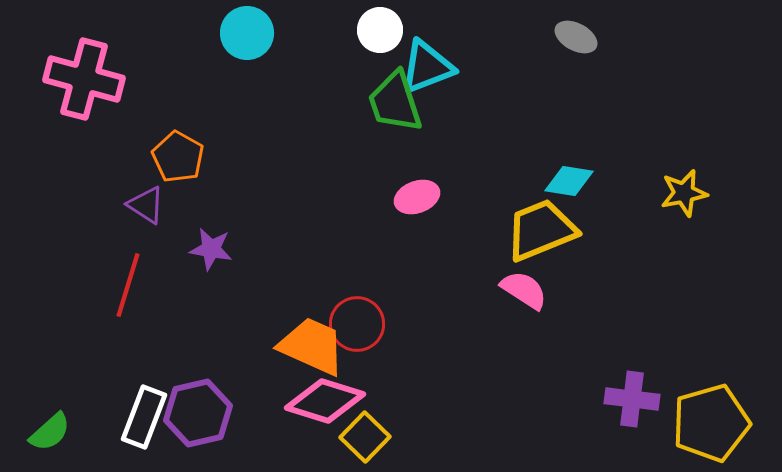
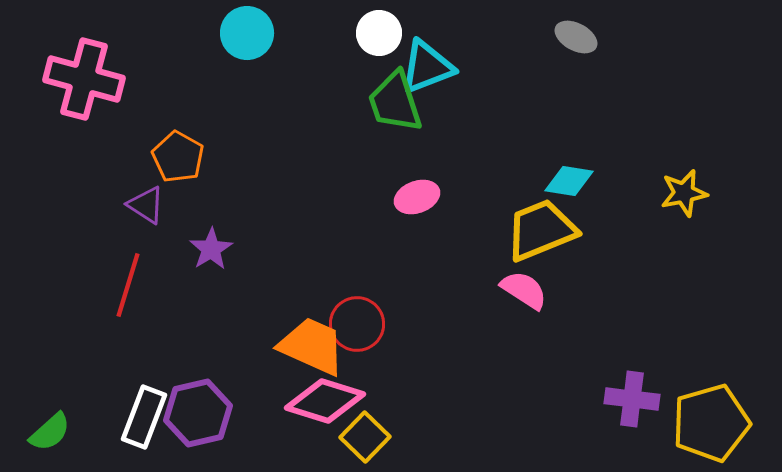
white circle: moved 1 px left, 3 px down
purple star: rotated 30 degrees clockwise
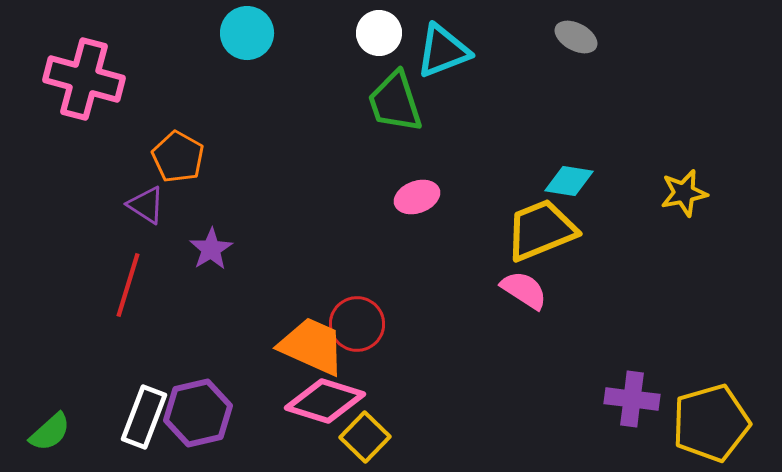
cyan triangle: moved 16 px right, 16 px up
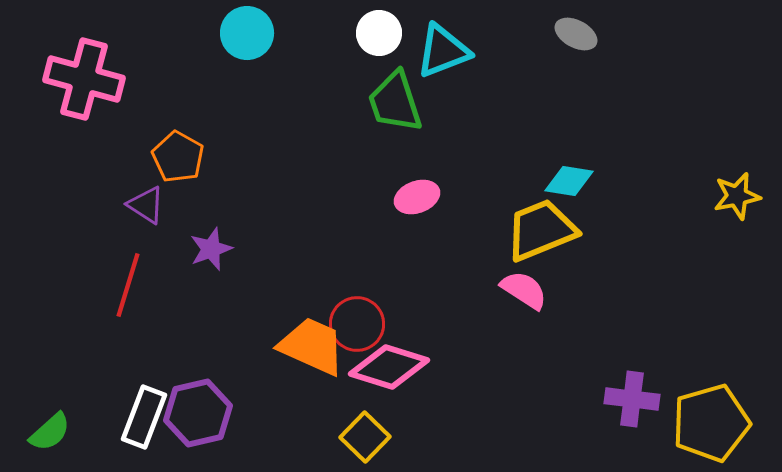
gray ellipse: moved 3 px up
yellow star: moved 53 px right, 3 px down
purple star: rotated 12 degrees clockwise
pink diamond: moved 64 px right, 34 px up
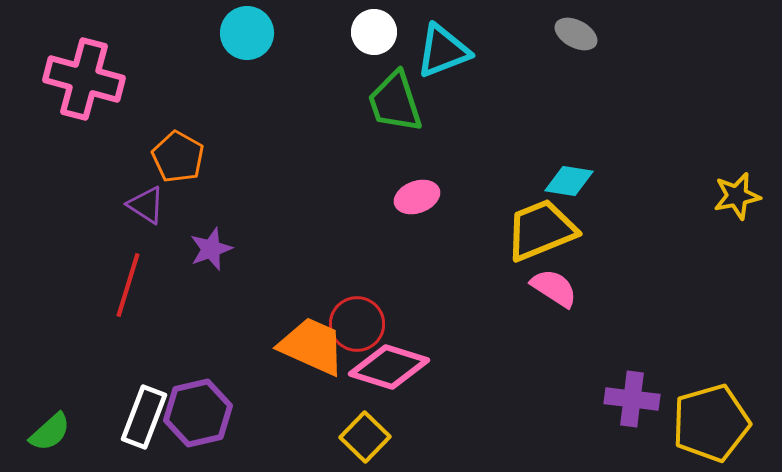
white circle: moved 5 px left, 1 px up
pink semicircle: moved 30 px right, 2 px up
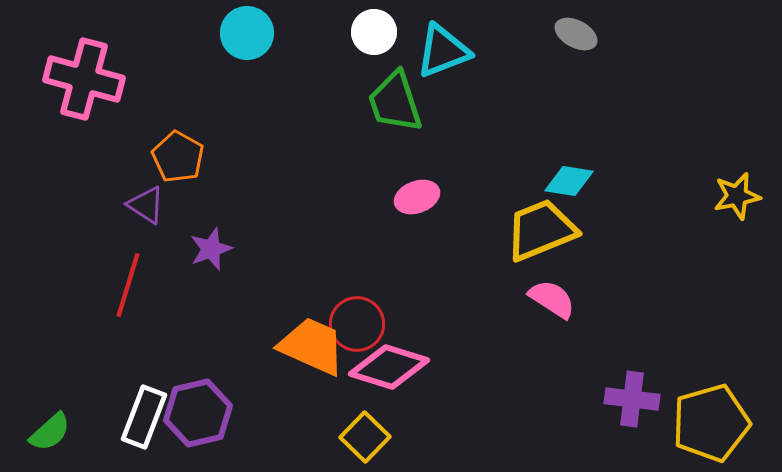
pink semicircle: moved 2 px left, 11 px down
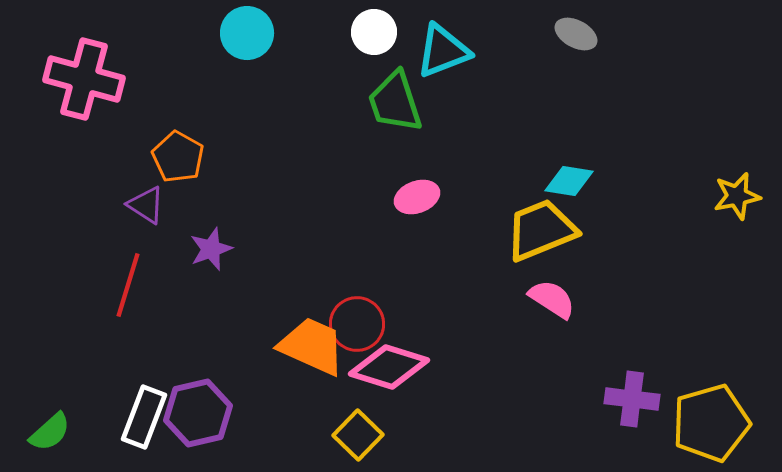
yellow square: moved 7 px left, 2 px up
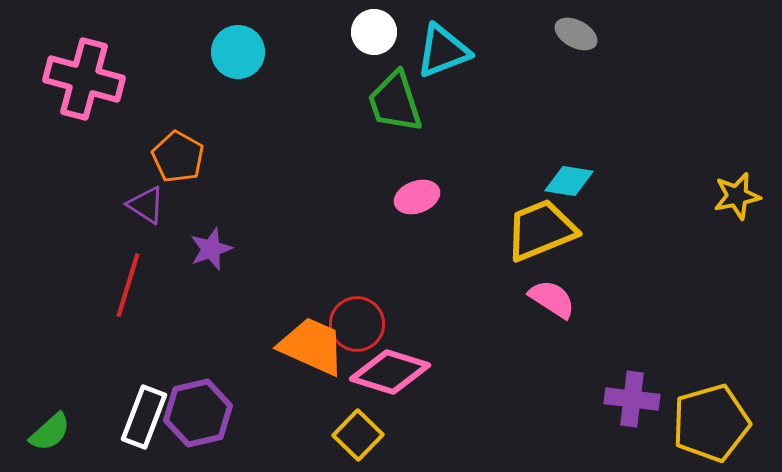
cyan circle: moved 9 px left, 19 px down
pink diamond: moved 1 px right, 5 px down
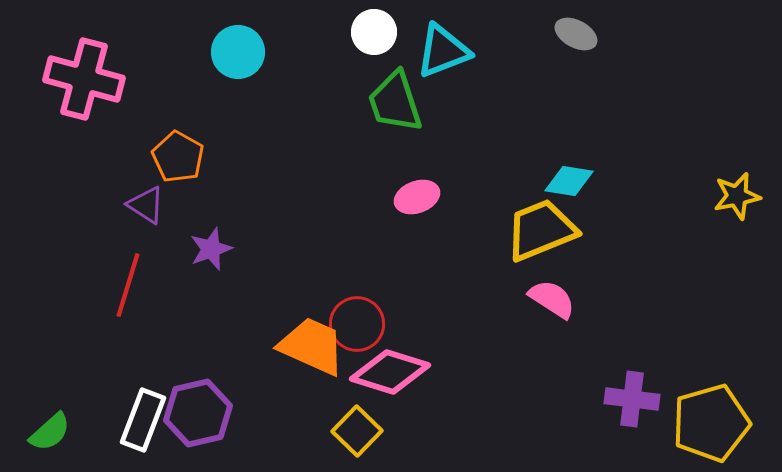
white rectangle: moved 1 px left, 3 px down
yellow square: moved 1 px left, 4 px up
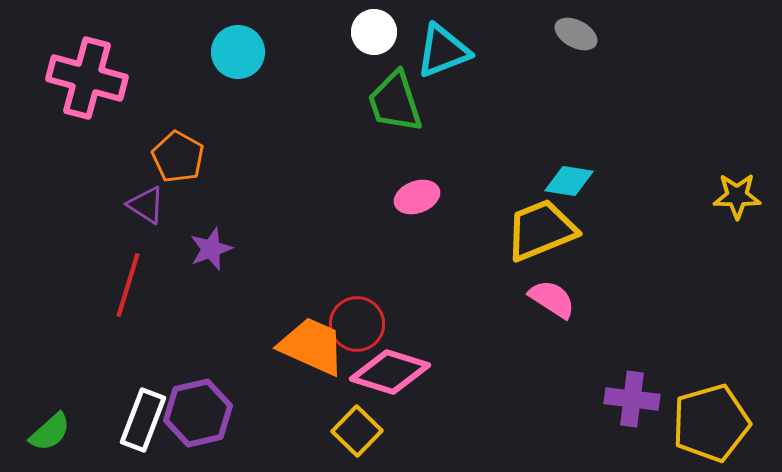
pink cross: moved 3 px right, 1 px up
yellow star: rotated 12 degrees clockwise
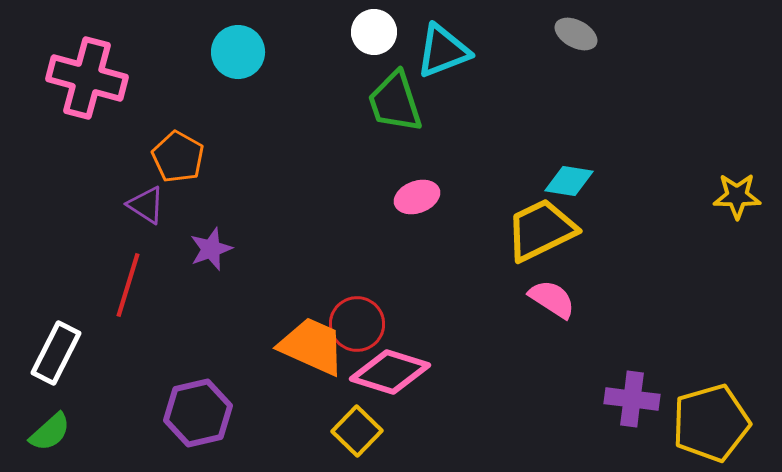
yellow trapezoid: rotated 4 degrees counterclockwise
white rectangle: moved 87 px left, 67 px up; rotated 6 degrees clockwise
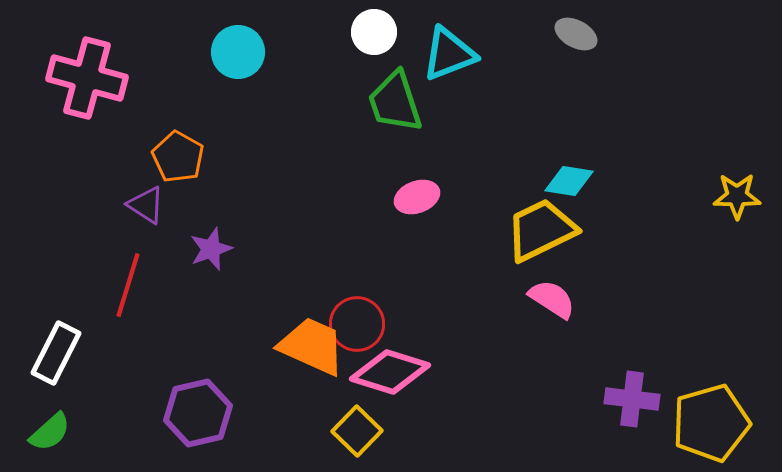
cyan triangle: moved 6 px right, 3 px down
